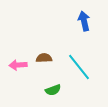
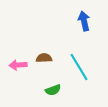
cyan line: rotated 8 degrees clockwise
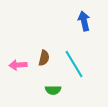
brown semicircle: rotated 105 degrees clockwise
cyan line: moved 5 px left, 3 px up
green semicircle: rotated 21 degrees clockwise
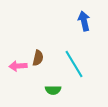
brown semicircle: moved 6 px left
pink arrow: moved 1 px down
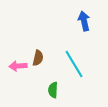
green semicircle: rotated 91 degrees clockwise
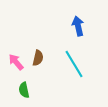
blue arrow: moved 6 px left, 5 px down
pink arrow: moved 2 px left, 4 px up; rotated 54 degrees clockwise
green semicircle: moved 29 px left; rotated 14 degrees counterclockwise
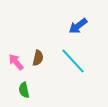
blue arrow: rotated 114 degrees counterclockwise
cyan line: moved 1 px left, 3 px up; rotated 12 degrees counterclockwise
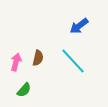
blue arrow: moved 1 px right
pink arrow: rotated 54 degrees clockwise
green semicircle: rotated 126 degrees counterclockwise
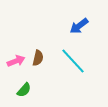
pink arrow: moved 1 px up; rotated 54 degrees clockwise
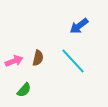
pink arrow: moved 2 px left
